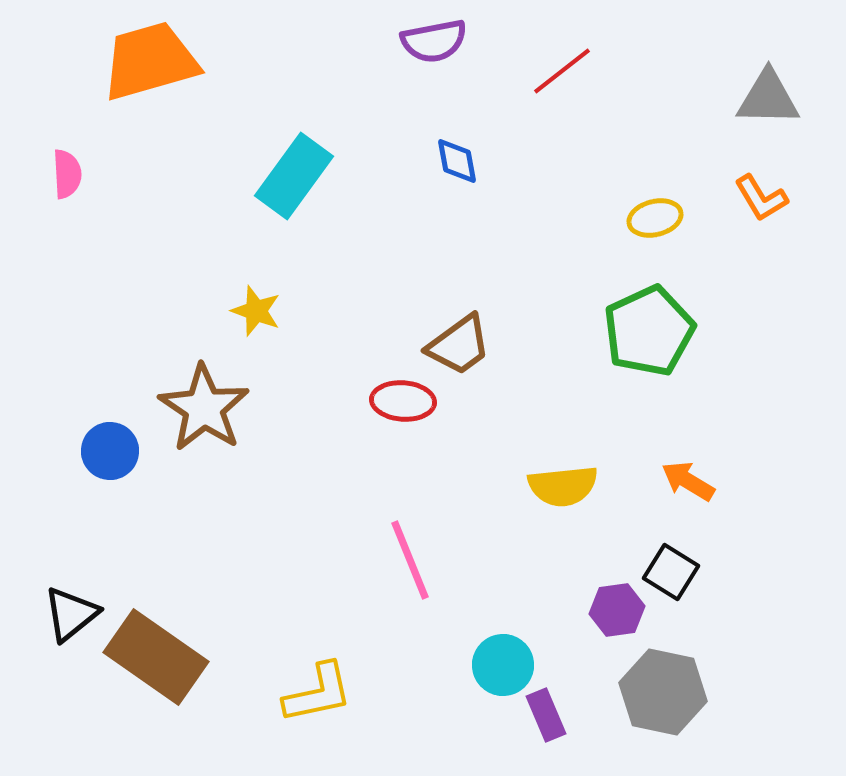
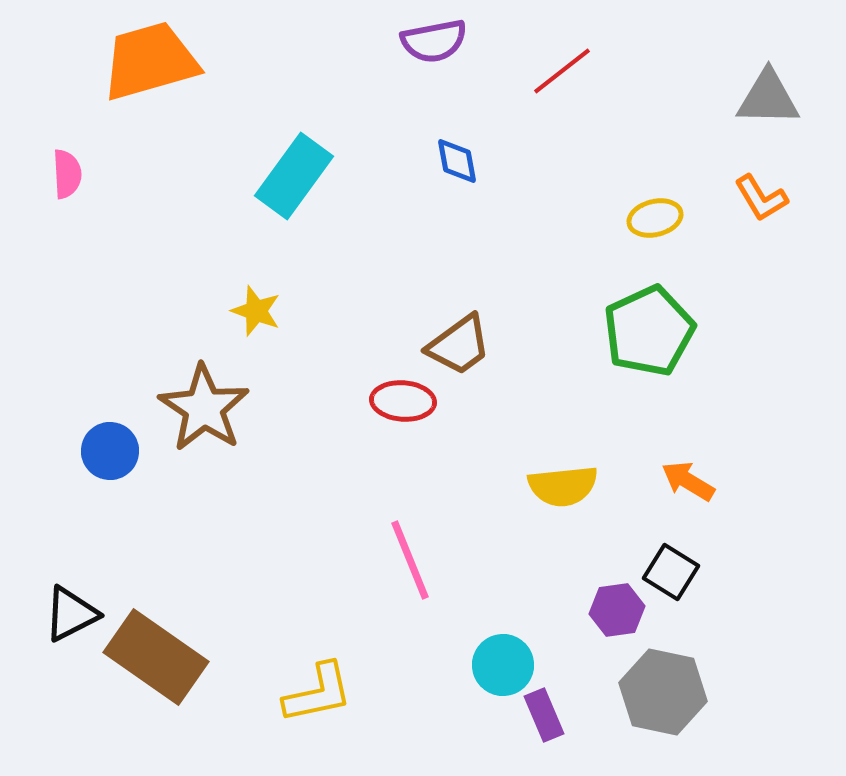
black triangle: rotated 12 degrees clockwise
purple rectangle: moved 2 px left
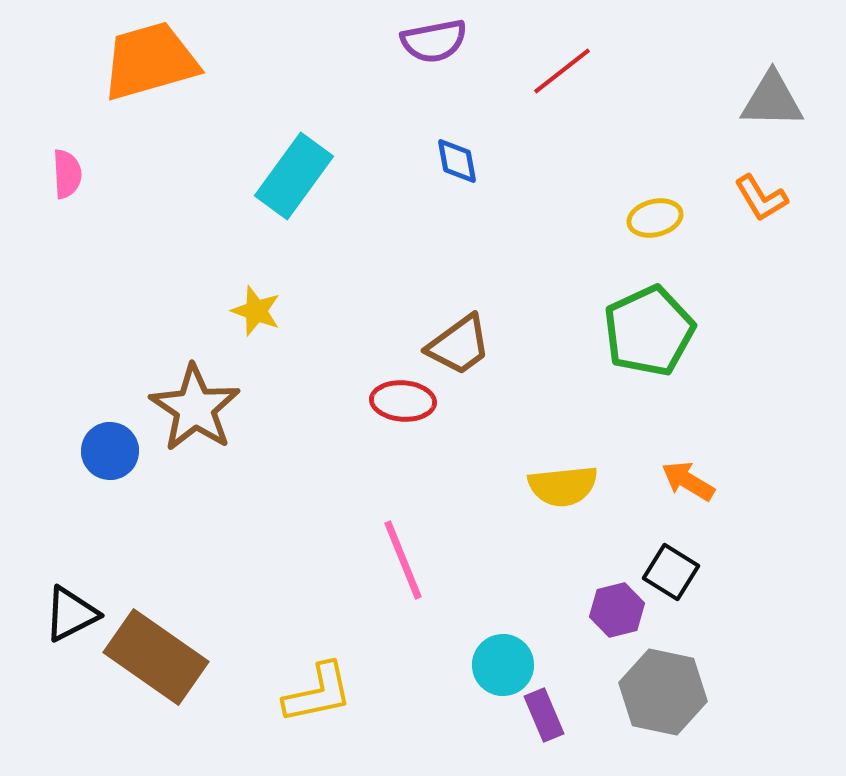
gray triangle: moved 4 px right, 2 px down
brown star: moved 9 px left
pink line: moved 7 px left
purple hexagon: rotated 6 degrees counterclockwise
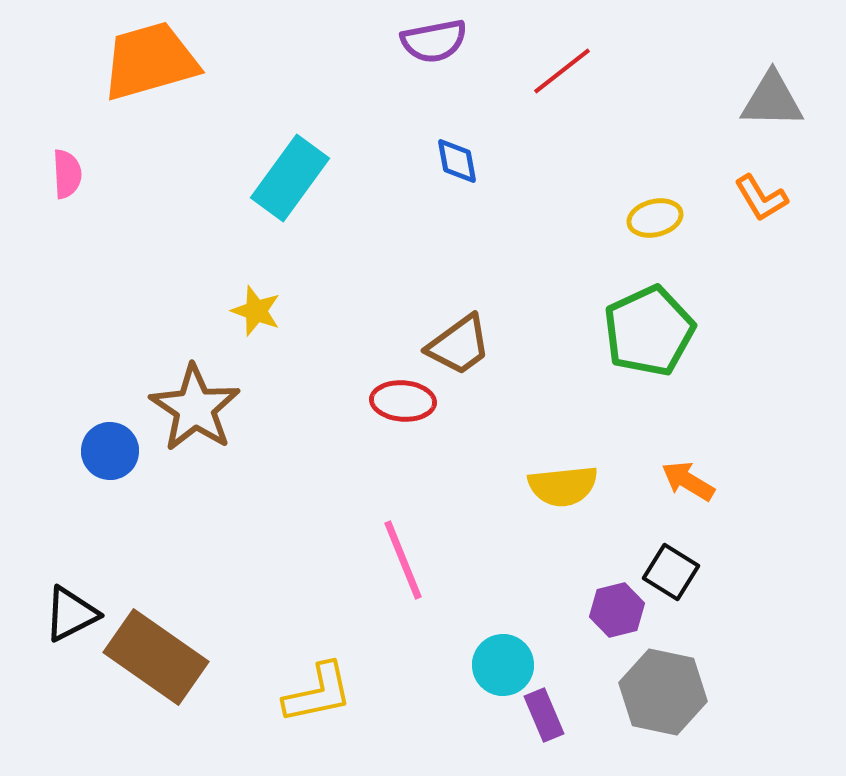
cyan rectangle: moved 4 px left, 2 px down
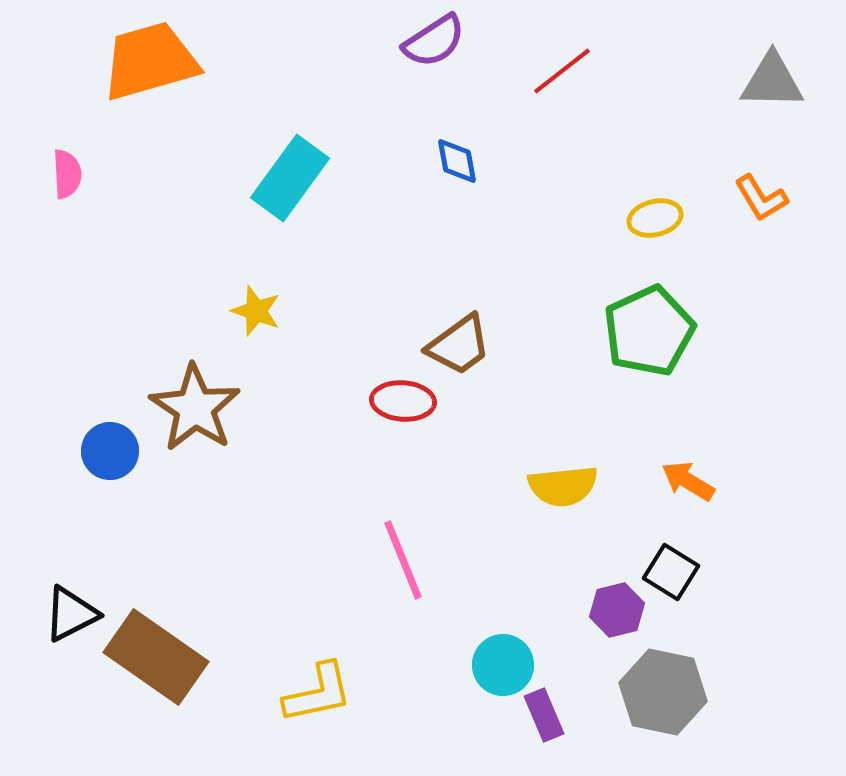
purple semicircle: rotated 22 degrees counterclockwise
gray triangle: moved 19 px up
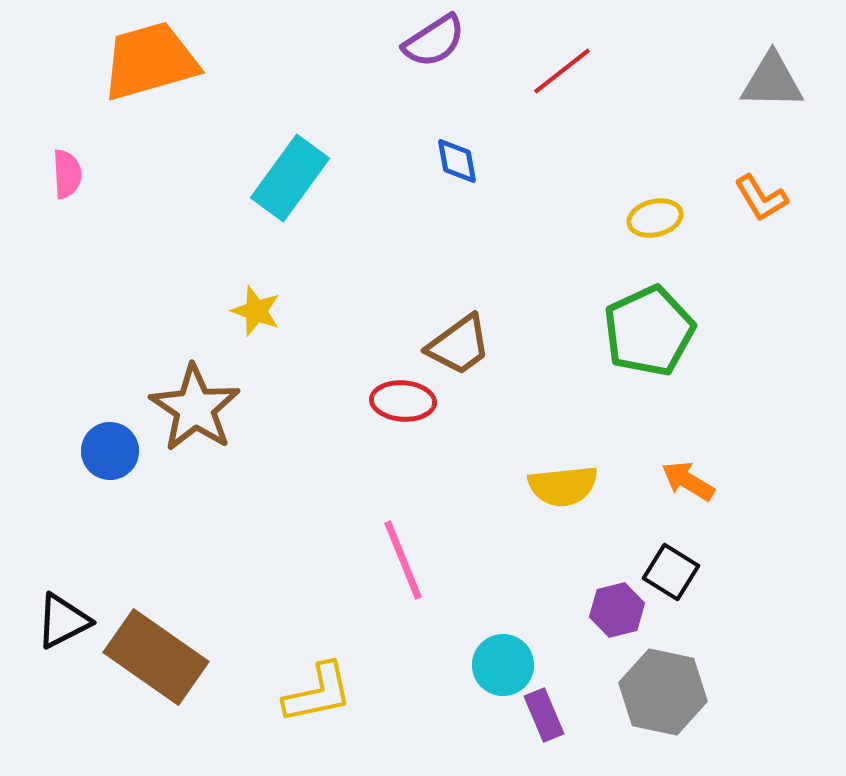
black triangle: moved 8 px left, 7 px down
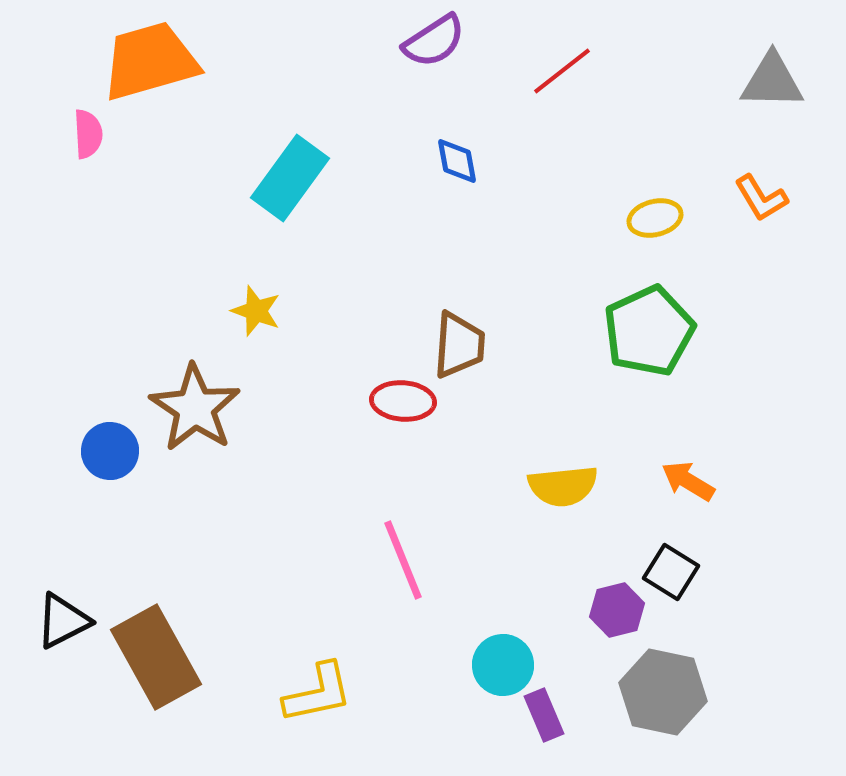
pink semicircle: moved 21 px right, 40 px up
brown trapezoid: rotated 50 degrees counterclockwise
brown rectangle: rotated 26 degrees clockwise
